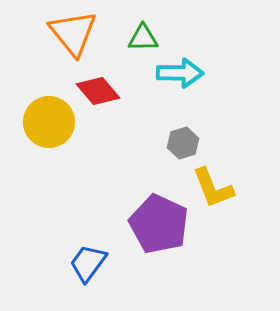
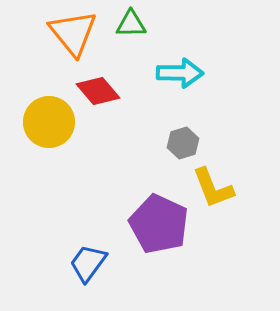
green triangle: moved 12 px left, 14 px up
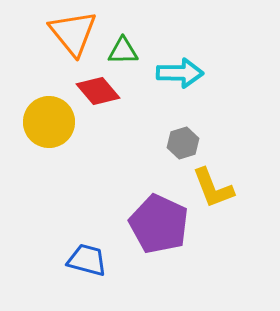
green triangle: moved 8 px left, 27 px down
blue trapezoid: moved 1 px left, 3 px up; rotated 69 degrees clockwise
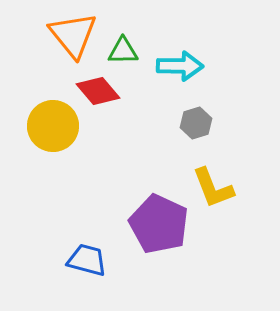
orange triangle: moved 2 px down
cyan arrow: moved 7 px up
yellow circle: moved 4 px right, 4 px down
gray hexagon: moved 13 px right, 20 px up
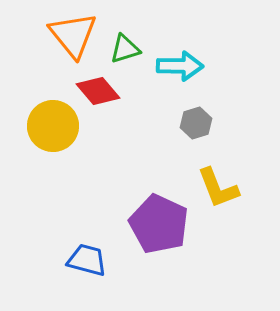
green triangle: moved 2 px right, 2 px up; rotated 16 degrees counterclockwise
yellow L-shape: moved 5 px right
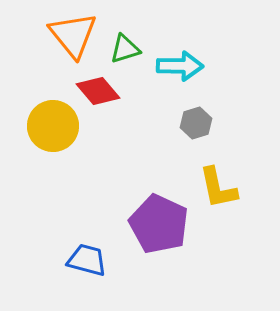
yellow L-shape: rotated 9 degrees clockwise
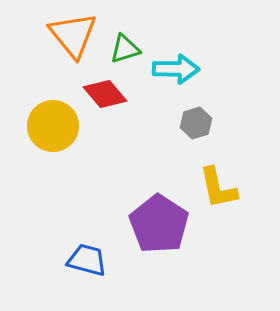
cyan arrow: moved 4 px left, 3 px down
red diamond: moved 7 px right, 3 px down
purple pentagon: rotated 8 degrees clockwise
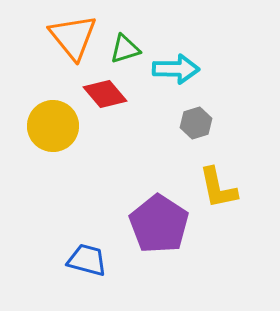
orange triangle: moved 2 px down
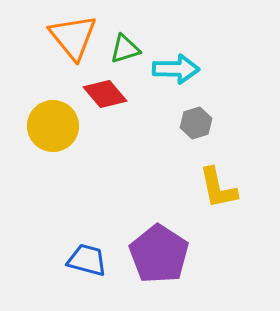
purple pentagon: moved 30 px down
